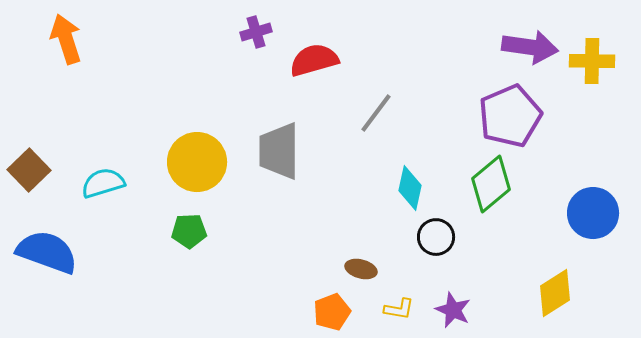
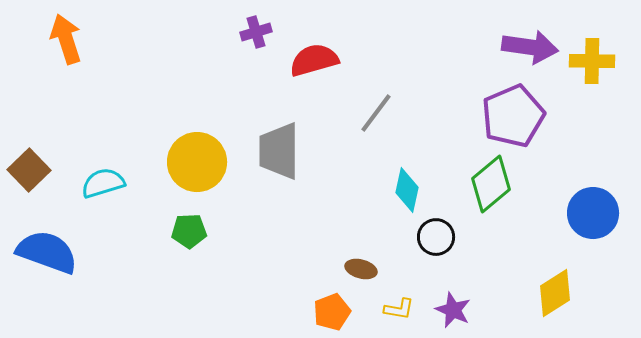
purple pentagon: moved 3 px right
cyan diamond: moved 3 px left, 2 px down
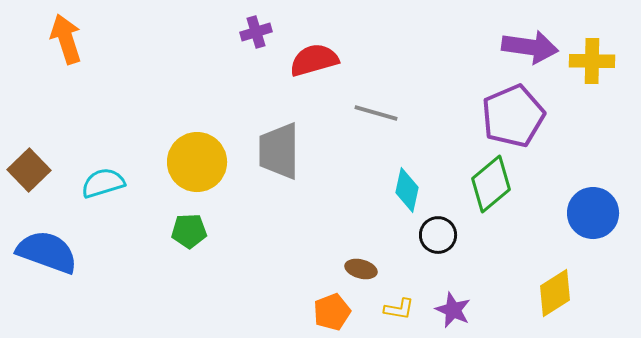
gray line: rotated 69 degrees clockwise
black circle: moved 2 px right, 2 px up
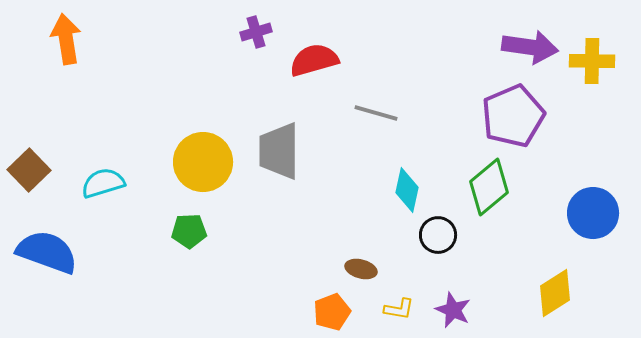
orange arrow: rotated 9 degrees clockwise
yellow circle: moved 6 px right
green diamond: moved 2 px left, 3 px down
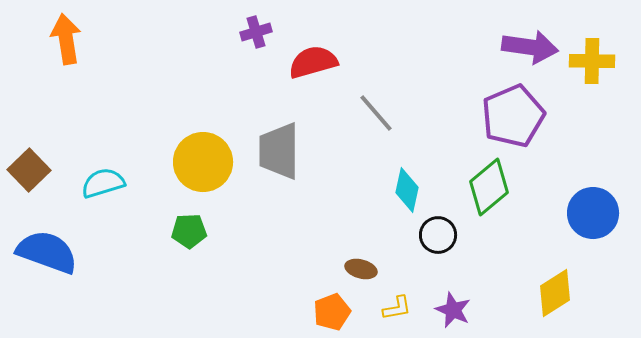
red semicircle: moved 1 px left, 2 px down
gray line: rotated 33 degrees clockwise
yellow L-shape: moved 2 px left, 1 px up; rotated 20 degrees counterclockwise
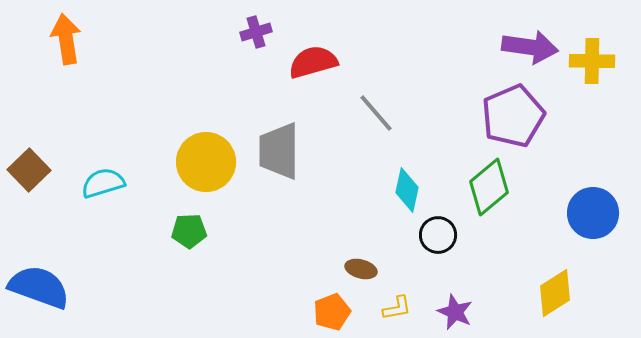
yellow circle: moved 3 px right
blue semicircle: moved 8 px left, 35 px down
purple star: moved 2 px right, 2 px down
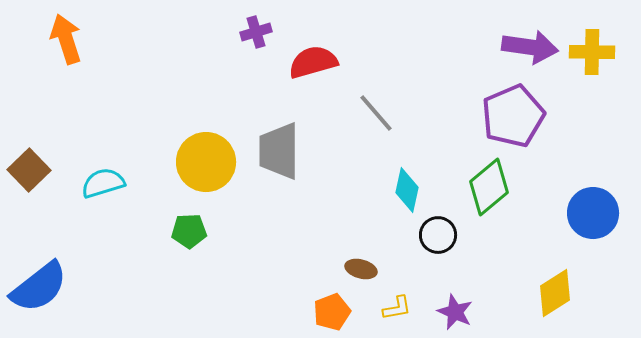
orange arrow: rotated 9 degrees counterclockwise
yellow cross: moved 9 px up
blue semicircle: rotated 122 degrees clockwise
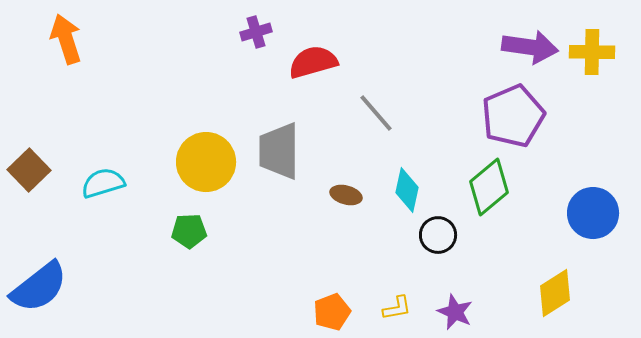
brown ellipse: moved 15 px left, 74 px up
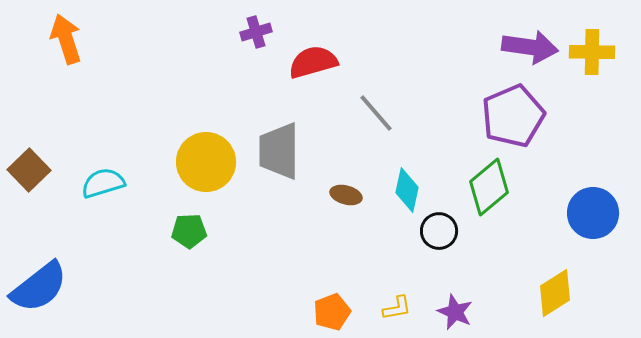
black circle: moved 1 px right, 4 px up
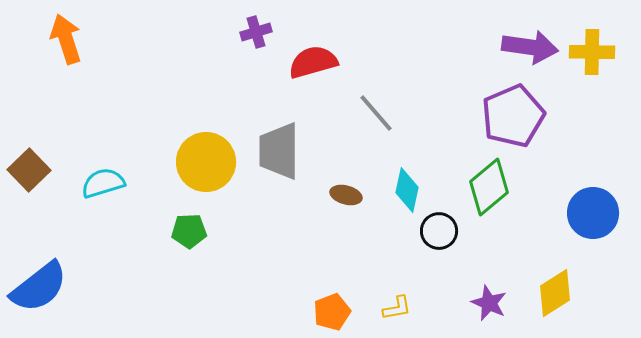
purple star: moved 34 px right, 9 px up
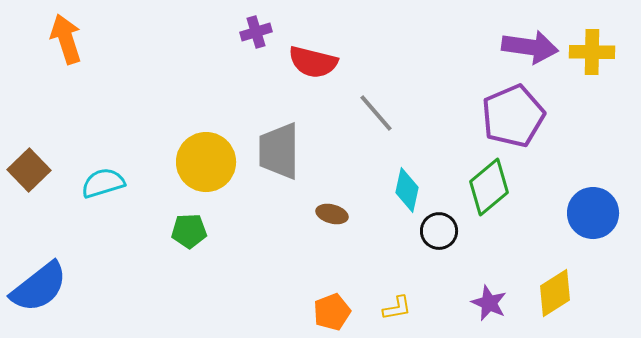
red semicircle: rotated 150 degrees counterclockwise
brown ellipse: moved 14 px left, 19 px down
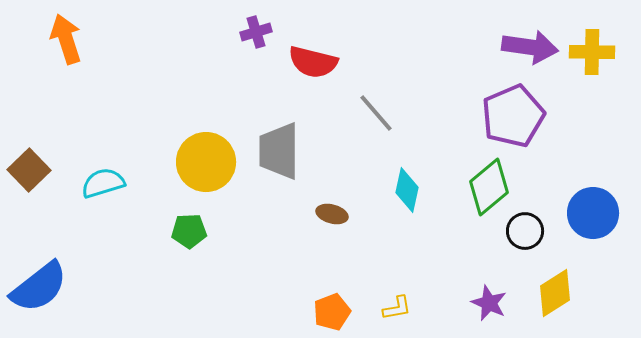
black circle: moved 86 px right
